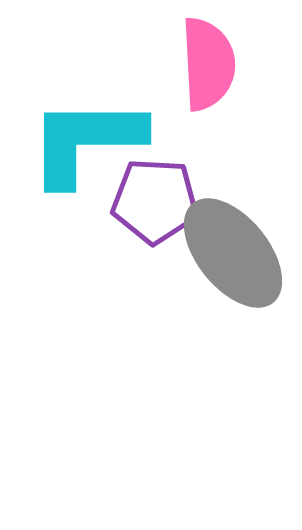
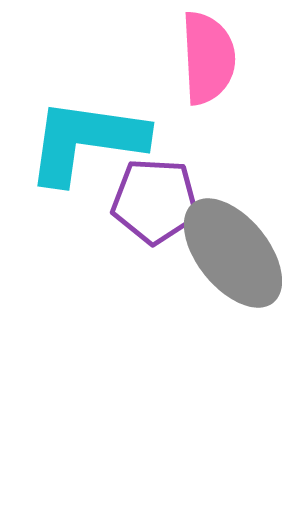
pink semicircle: moved 6 px up
cyan L-shape: rotated 8 degrees clockwise
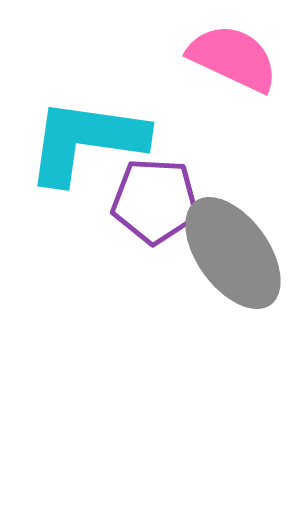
pink semicircle: moved 25 px right; rotated 62 degrees counterclockwise
gray ellipse: rotated 3 degrees clockwise
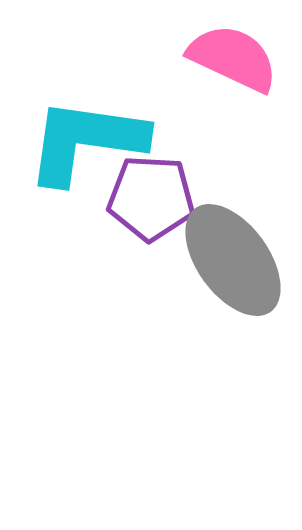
purple pentagon: moved 4 px left, 3 px up
gray ellipse: moved 7 px down
